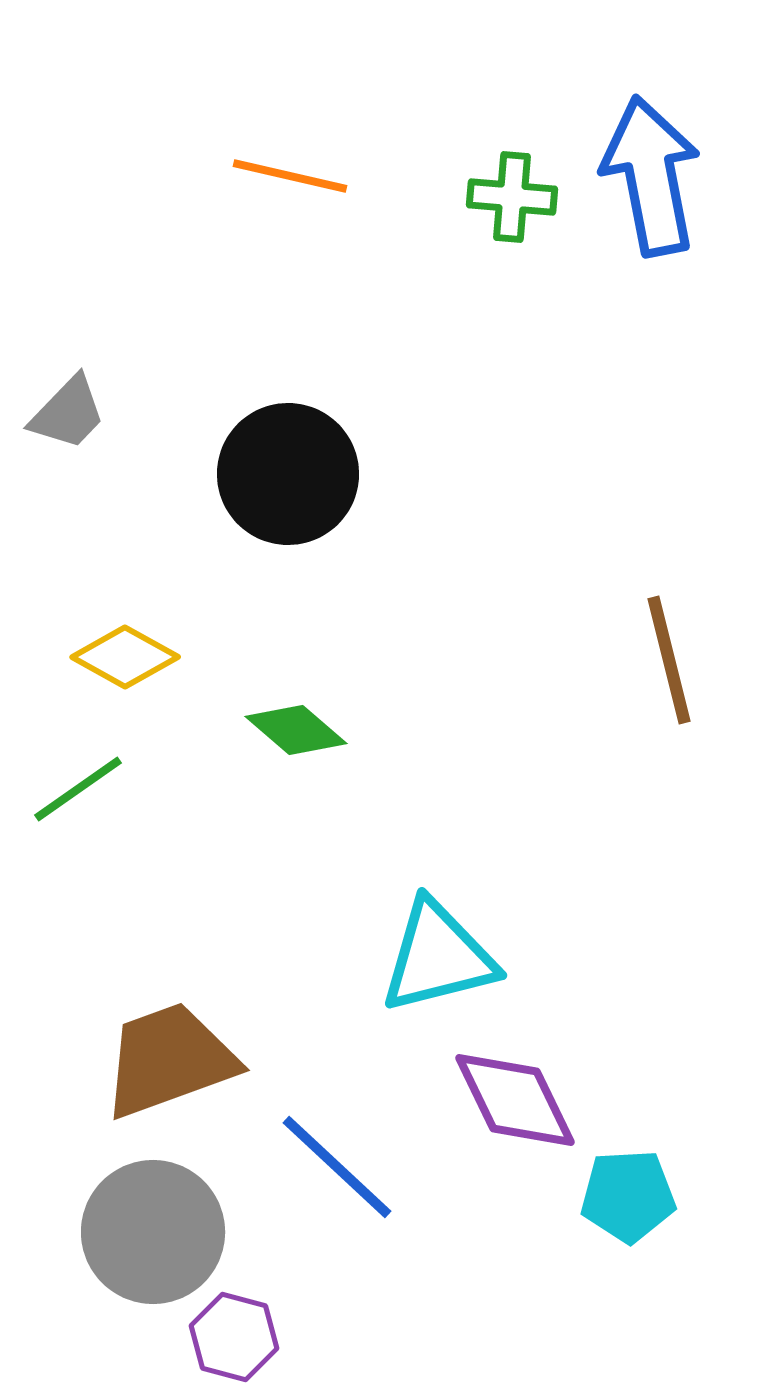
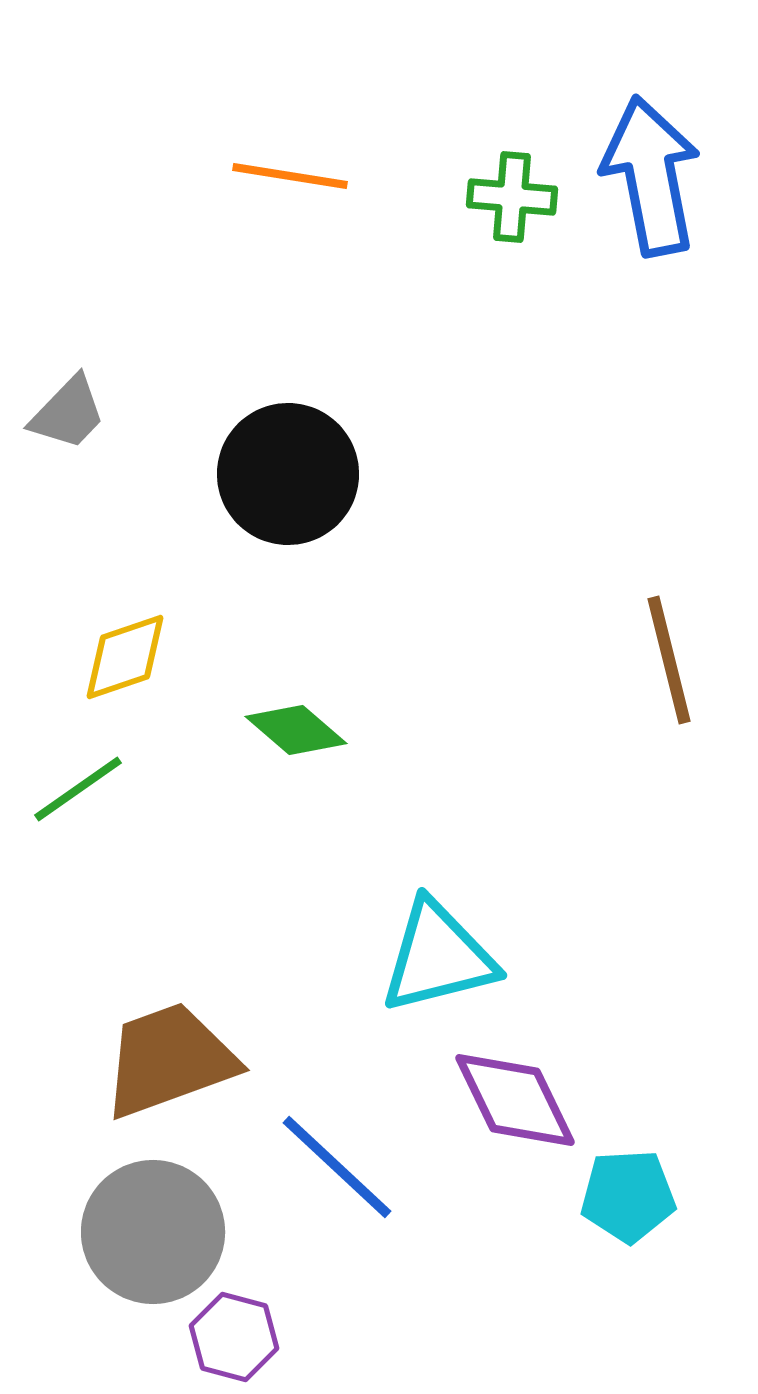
orange line: rotated 4 degrees counterclockwise
yellow diamond: rotated 48 degrees counterclockwise
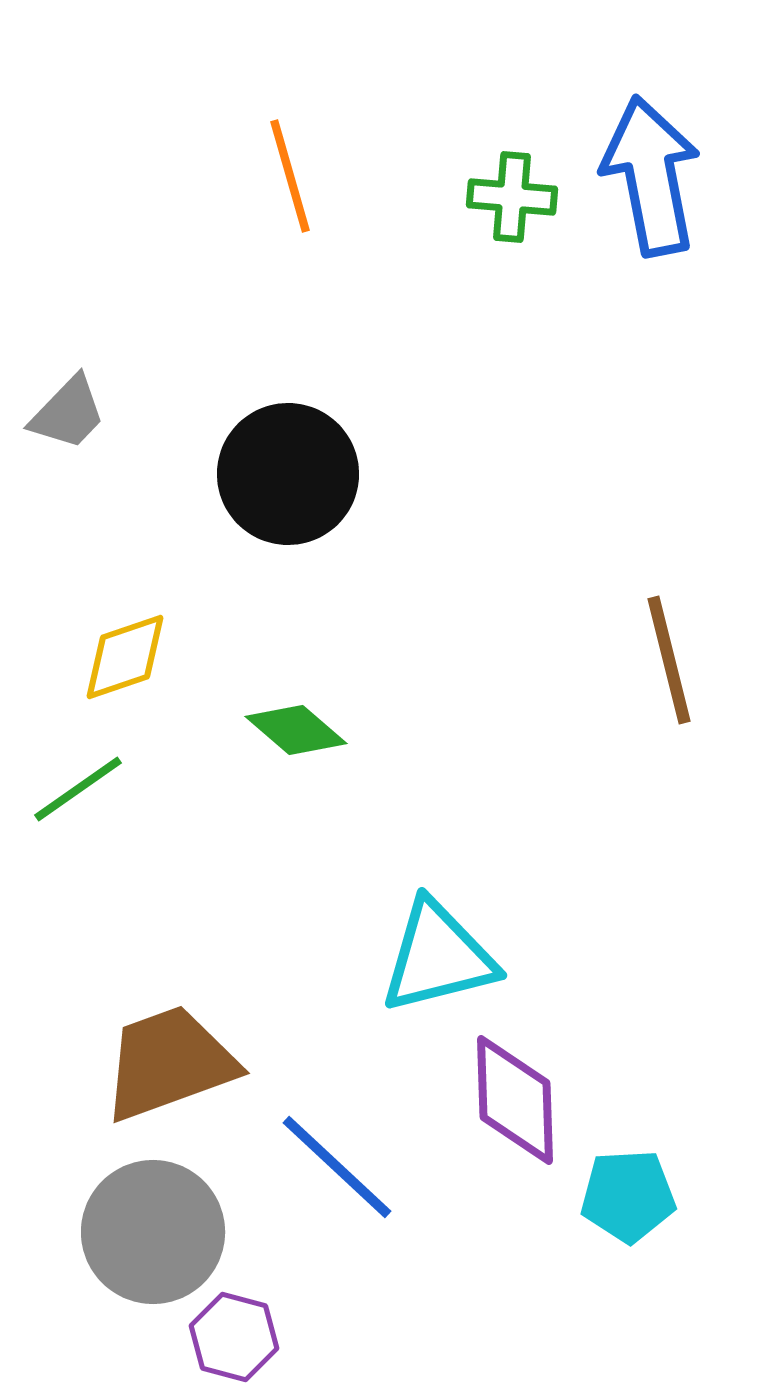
orange line: rotated 65 degrees clockwise
brown trapezoid: moved 3 px down
purple diamond: rotated 24 degrees clockwise
